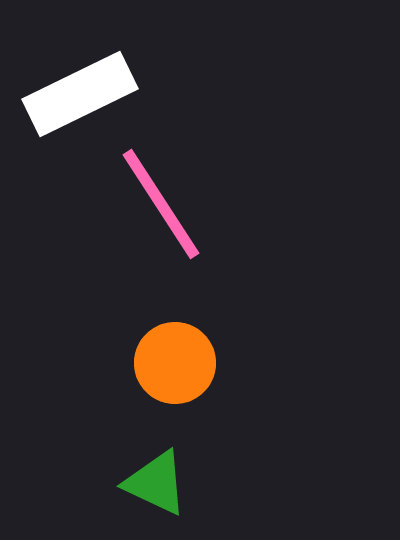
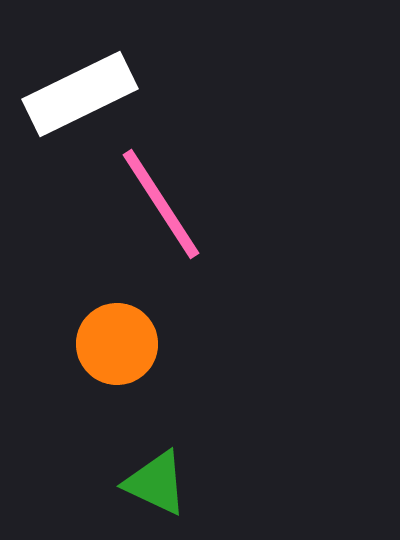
orange circle: moved 58 px left, 19 px up
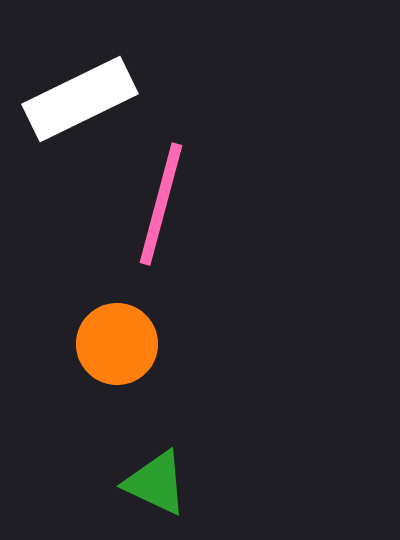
white rectangle: moved 5 px down
pink line: rotated 48 degrees clockwise
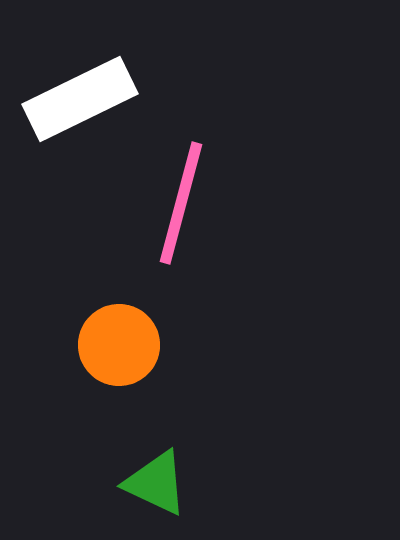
pink line: moved 20 px right, 1 px up
orange circle: moved 2 px right, 1 px down
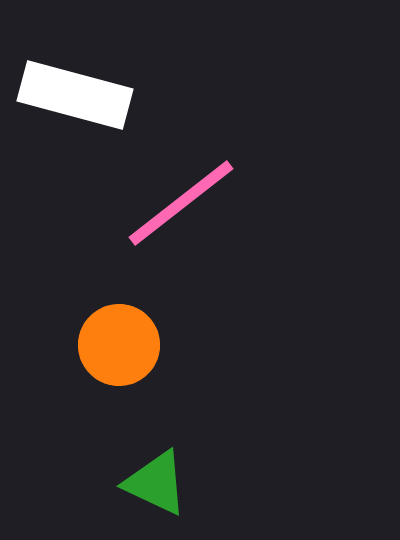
white rectangle: moved 5 px left, 4 px up; rotated 41 degrees clockwise
pink line: rotated 37 degrees clockwise
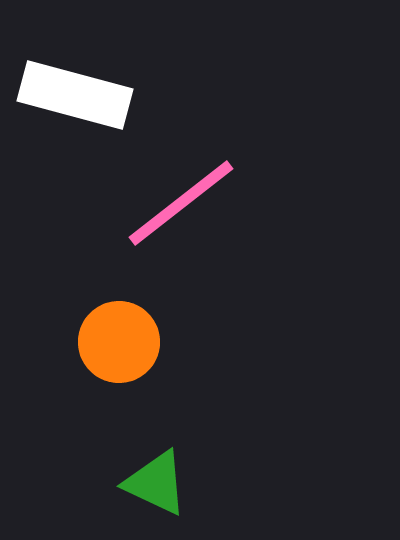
orange circle: moved 3 px up
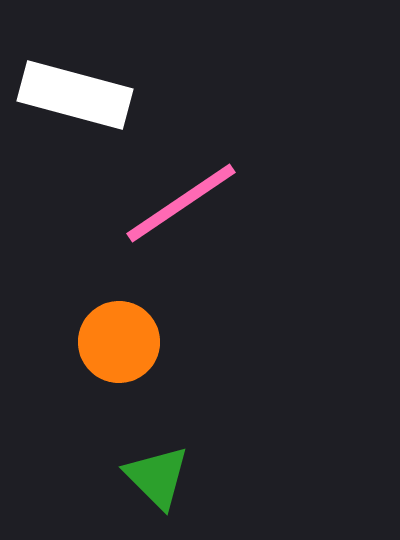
pink line: rotated 4 degrees clockwise
green triangle: moved 1 px right, 6 px up; rotated 20 degrees clockwise
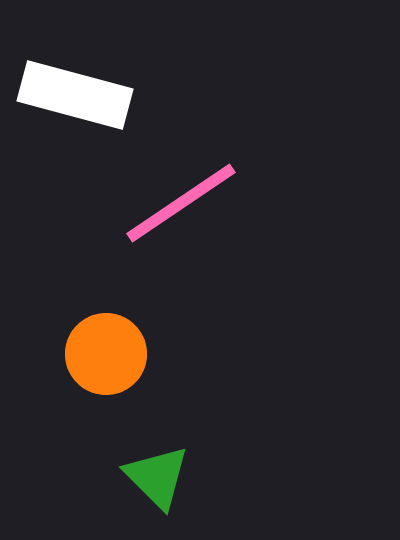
orange circle: moved 13 px left, 12 px down
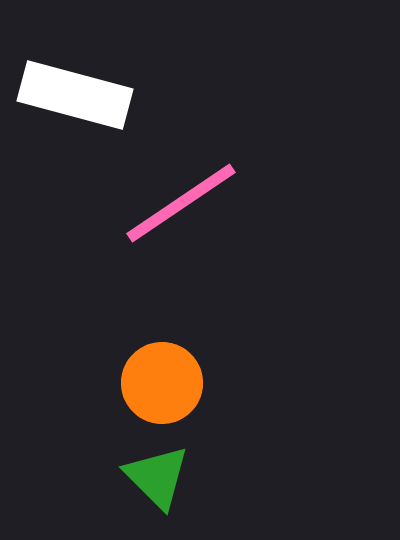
orange circle: moved 56 px right, 29 px down
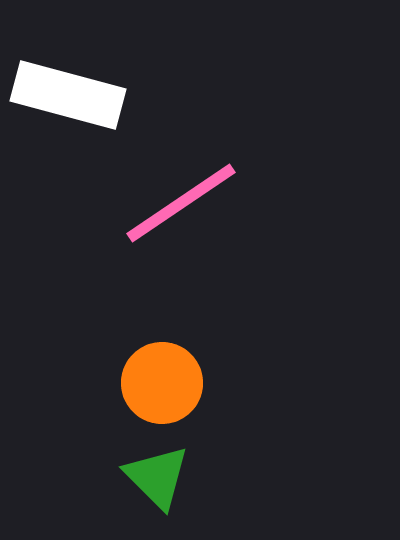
white rectangle: moved 7 px left
